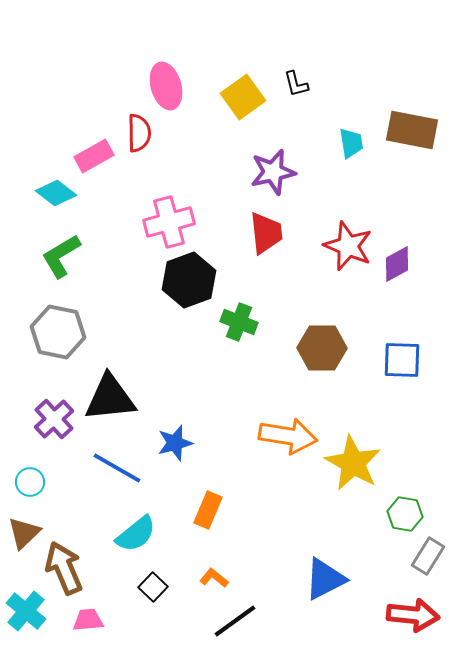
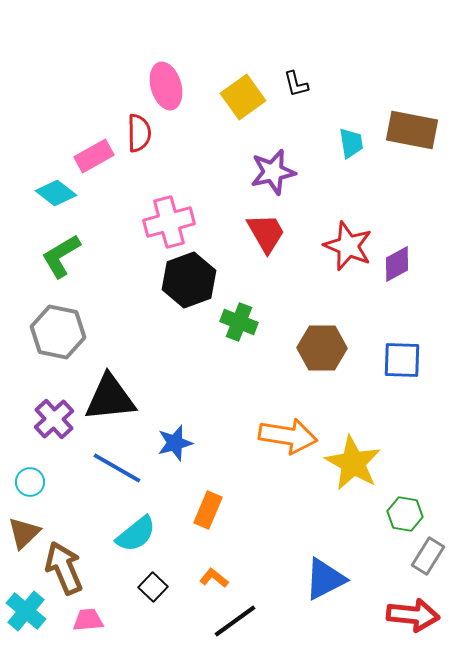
red trapezoid: rotated 24 degrees counterclockwise
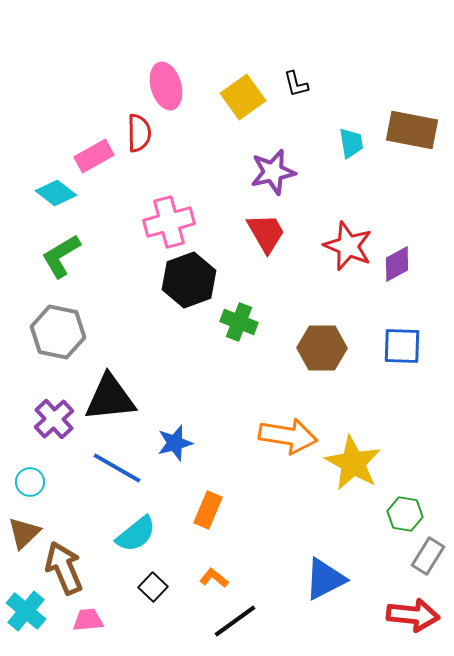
blue square: moved 14 px up
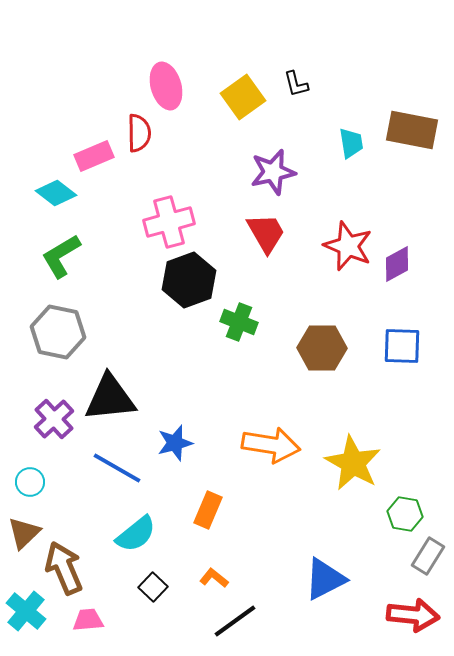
pink rectangle: rotated 6 degrees clockwise
orange arrow: moved 17 px left, 9 px down
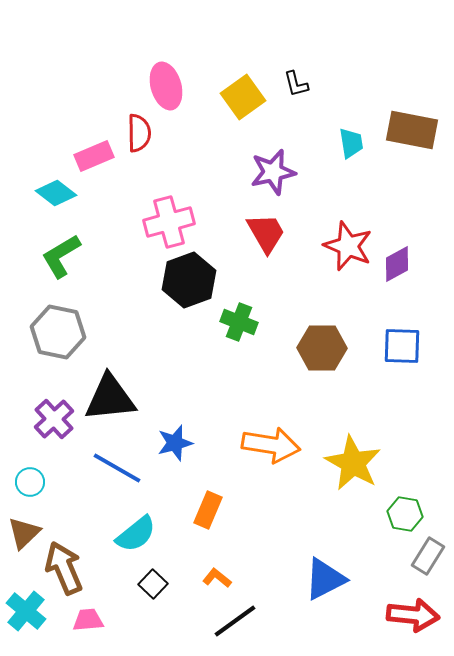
orange L-shape: moved 3 px right
black square: moved 3 px up
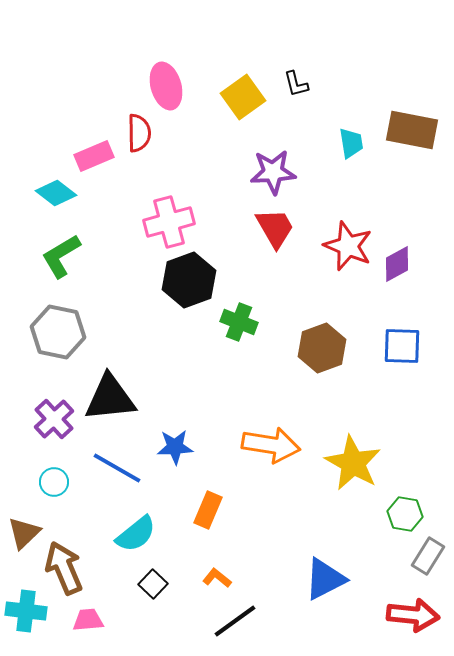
purple star: rotated 9 degrees clockwise
red trapezoid: moved 9 px right, 5 px up
brown hexagon: rotated 21 degrees counterclockwise
blue star: moved 4 px down; rotated 12 degrees clockwise
cyan circle: moved 24 px right
cyan cross: rotated 33 degrees counterclockwise
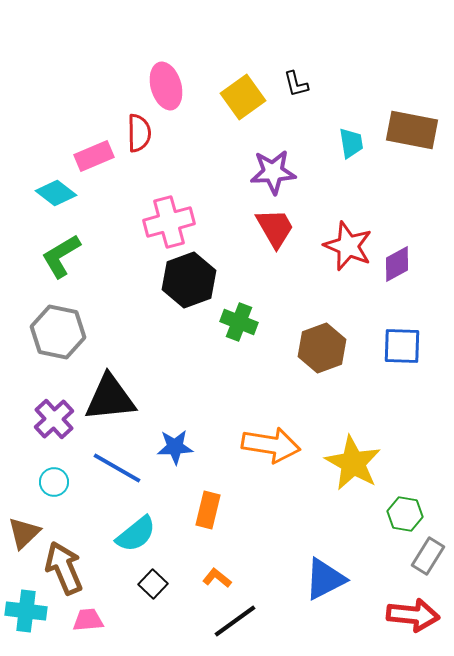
orange rectangle: rotated 9 degrees counterclockwise
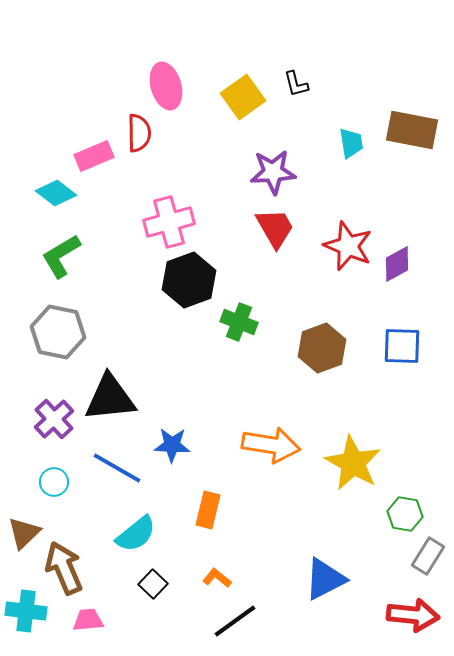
blue star: moved 3 px left, 2 px up; rotated 6 degrees clockwise
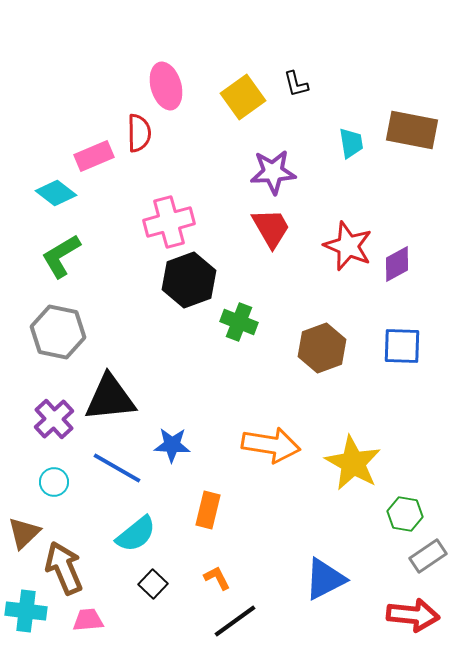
red trapezoid: moved 4 px left
gray rectangle: rotated 24 degrees clockwise
orange L-shape: rotated 24 degrees clockwise
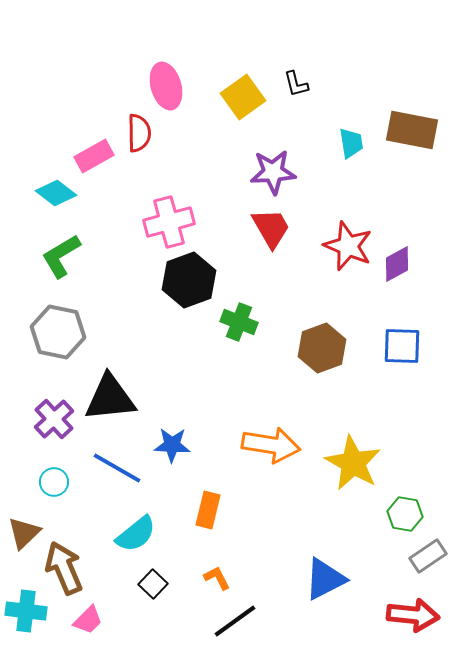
pink rectangle: rotated 6 degrees counterclockwise
pink trapezoid: rotated 140 degrees clockwise
